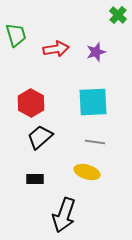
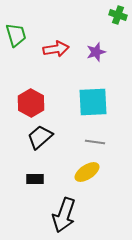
green cross: rotated 24 degrees counterclockwise
yellow ellipse: rotated 50 degrees counterclockwise
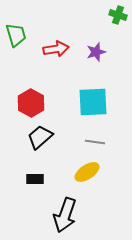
black arrow: moved 1 px right
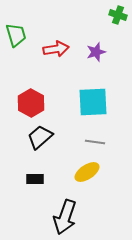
black arrow: moved 2 px down
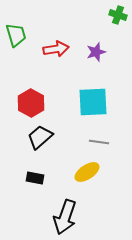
gray line: moved 4 px right
black rectangle: moved 1 px up; rotated 12 degrees clockwise
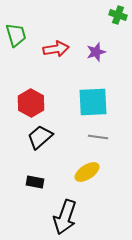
gray line: moved 1 px left, 5 px up
black rectangle: moved 4 px down
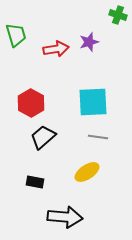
purple star: moved 7 px left, 10 px up
black trapezoid: moved 3 px right
black arrow: rotated 104 degrees counterclockwise
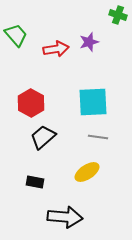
green trapezoid: rotated 25 degrees counterclockwise
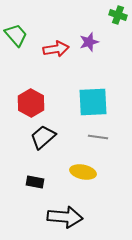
yellow ellipse: moved 4 px left; rotated 45 degrees clockwise
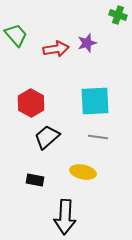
purple star: moved 2 px left, 1 px down
cyan square: moved 2 px right, 1 px up
black trapezoid: moved 4 px right
black rectangle: moved 2 px up
black arrow: rotated 88 degrees clockwise
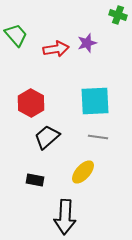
yellow ellipse: rotated 60 degrees counterclockwise
